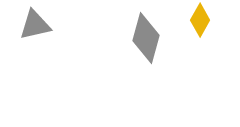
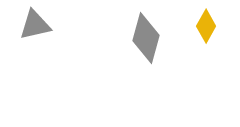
yellow diamond: moved 6 px right, 6 px down
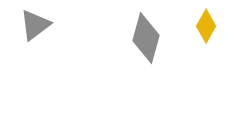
gray triangle: rotated 24 degrees counterclockwise
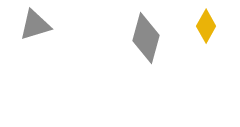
gray triangle: rotated 20 degrees clockwise
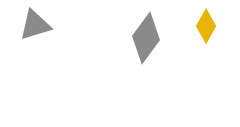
gray diamond: rotated 21 degrees clockwise
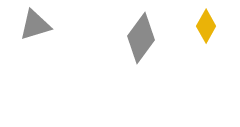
gray diamond: moved 5 px left
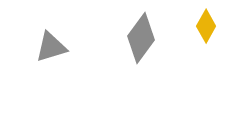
gray triangle: moved 16 px right, 22 px down
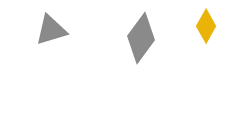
gray triangle: moved 17 px up
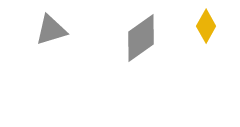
gray diamond: rotated 18 degrees clockwise
